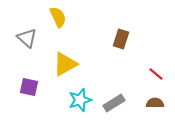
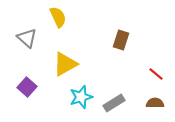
brown rectangle: moved 1 px down
purple square: moved 2 px left; rotated 30 degrees clockwise
cyan star: moved 1 px right, 3 px up
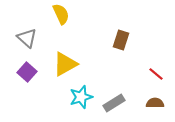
yellow semicircle: moved 3 px right, 3 px up
purple square: moved 15 px up
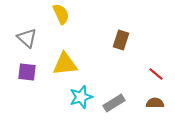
yellow triangle: rotated 24 degrees clockwise
purple square: rotated 36 degrees counterclockwise
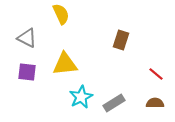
gray triangle: rotated 15 degrees counterclockwise
cyan star: rotated 10 degrees counterclockwise
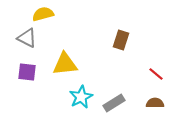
yellow semicircle: moved 18 px left; rotated 80 degrees counterclockwise
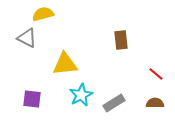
brown rectangle: rotated 24 degrees counterclockwise
purple square: moved 5 px right, 27 px down
cyan star: moved 2 px up
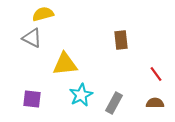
gray triangle: moved 5 px right
red line: rotated 14 degrees clockwise
gray rectangle: rotated 30 degrees counterclockwise
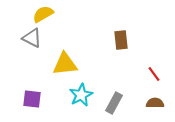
yellow semicircle: rotated 15 degrees counterclockwise
red line: moved 2 px left
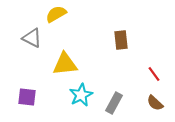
yellow semicircle: moved 13 px right
purple square: moved 5 px left, 2 px up
brown semicircle: rotated 138 degrees counterclockwise
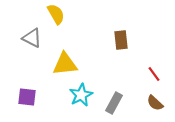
yellow semicircle: rotated 90 degrees clockwise
